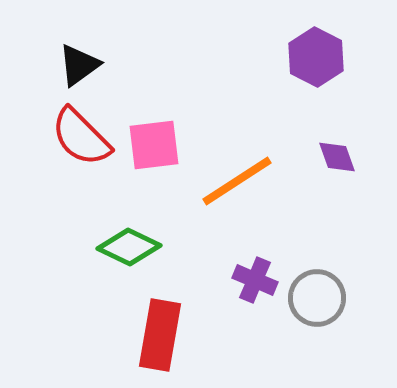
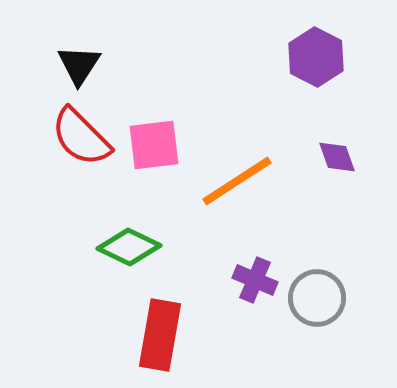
black triangle: rotated 21 degrees counterclockwise
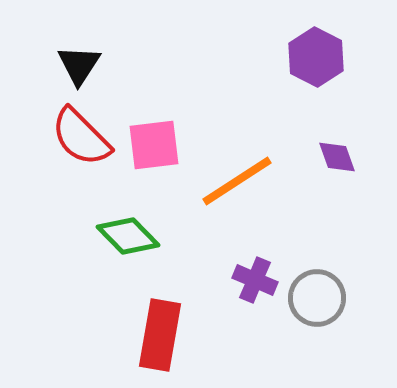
green diamond: moved 1 px left, 11 px up; rotated 20 degrees clockwise
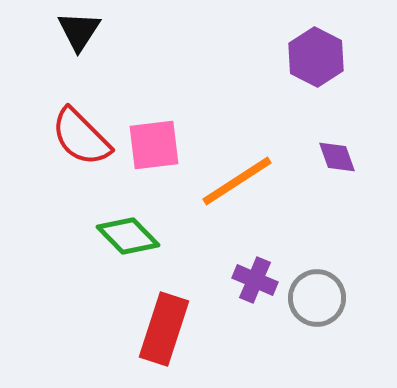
black triangle: moved 34 px up
red rectangle: moved 4 px right, 6 px up; rotated 8 degrees clockwise
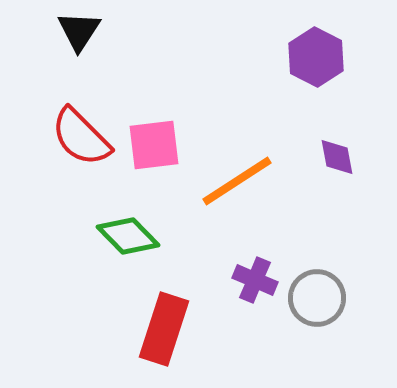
purple diamond: rotated 9 degrees clockwise
